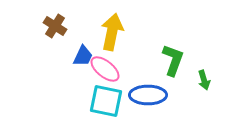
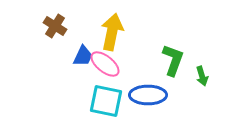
pink ellipse: moved 5 px up
green arrow: moved 2 px left, 4 px up
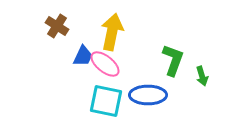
brown cross: moved 2 px right
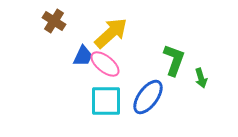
brown cross: moved 3 px left, 5 px up
yellow arrow: moved 1 px left, 1 px down; rotated 36 degrees clockwise
green L-shape: moved 1 px right
green arrow: moved 1 px left, 2 px down
blue ellipse: moved 2 px down; rotated 54 degrees counterclockwise
cyan square: rotated 12 degrees counterclockwise
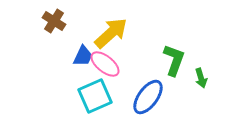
cyan square: moved 11 px left, 5 px up; rotated 24 degrees counterclockwise
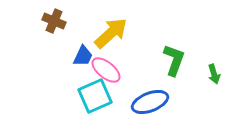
brown cross: rotated 10 degrees counterclockwise
pink ellipse: moved 1 px right, 6 px down
green arrow: moved 13 px right, 4 px up
blue ellipse: moved 2 px right, 5 px down; rotated 33 degrees clockwise
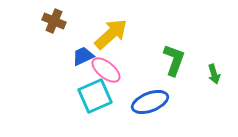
yellow arrow: moved 1 px down
blue trapezoid: rotated 140 degrees counterclockwise
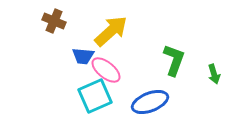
yellow arrow: moved 3 px up
blue trapezoid: rotated 150 degrees counterclockwise
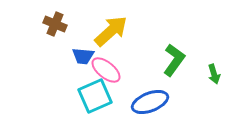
brown cross: moved 1 px right, 3 px down
green L-shape: rotated 16 degrees clockwise
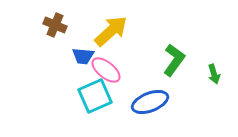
brown cross: moved 1 px down
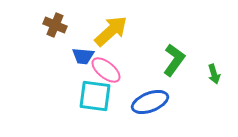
cyan square: rotated 32 degrees clockwise
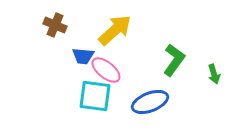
yellow arrow: moved 4 px right, 1 px up
